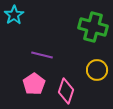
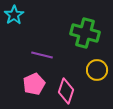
green cross: moved 8 px left, 6 px down
pink pentagon: rotated 10 degrees clockwise
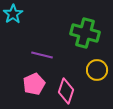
cyan star: moved 1 px left, 1 px up
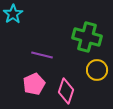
green cross: moved 2 px right, 4 px down
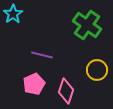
green cross: moved 12 px up; rotated 20 degrees clockwise
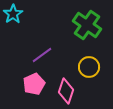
purple line: rotated 50 degrees counterclockwise
yellow circle: moved 8 px left, 3 px up
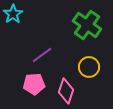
pink pentagon: rotated 20 degrees clockwise
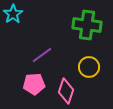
green cross: rotated 28 degrees counterclockwise
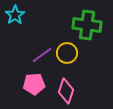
cyan star: moved 2 px right, 1 px down
yellow circle: moved 22 px left, 14 px up
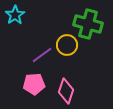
green cross: moved 1 px right, 1 px up; rotated 8 degrees clockwise
yellow circle: moved 8 px up
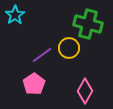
yellow circle: moved 2 px right, 3 px down
pink pentagon: rotated 30 degrees counterclockwise
pink diamond: moved 19 px right; rotated 10 degrees clockwise
